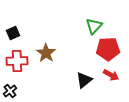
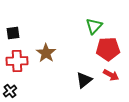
black square: rotated 16 degrees clockwise
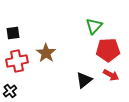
red pentagon: moved 1 px down
red cross: rotated 10 degrees counterclockwise
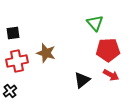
green triangle: moved 1 px right, 3 px up; rotated 24 degrees counterclockwise
brown star: rotated 18 degrees counterclockwise
black triangle: moved 2 px left
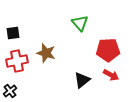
green triangle: moved 15 px left
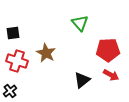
brown star: rotated 12 degrees clockwise
red cross: rotated 30 degrees clockwise
